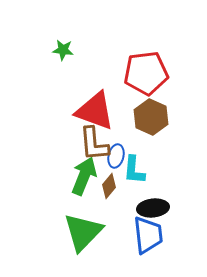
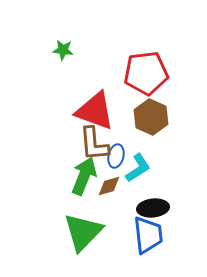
cyan L-shape: moved 4 px right, 2 px up; rotated 128 degrees counterclockwise
brown diamond: rotated 35 degrees clockwise
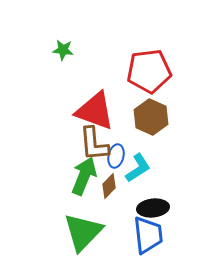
red pentagon: moved 3 px right, 2 px up
brown diamond: rotated 30 degrees counterclockwise
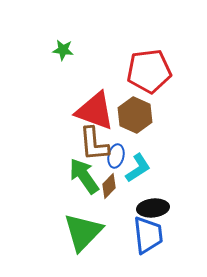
brown hexagon: moved 16 px left, 2 px up
green arrow: rotated 57 degrees counterclockwise
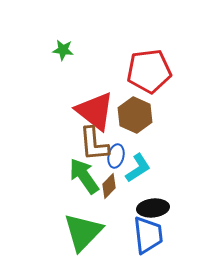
red triangle: rotated 18 degrees clockwise
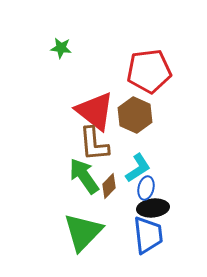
green star: moved 2 px left, 2 px up
blue ellipse: moved 30 px right, 32 px down
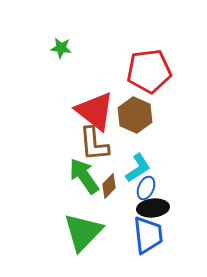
blue ellipse: rotated 10 degrees clockwise
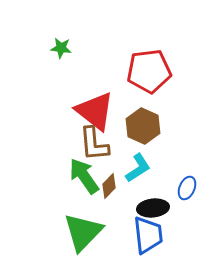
brown hexagon: moved 8 px right, 11 px down
blue ellipse: moved 41 px right
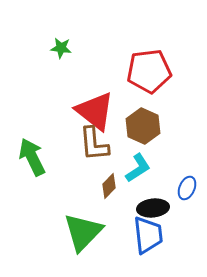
green arrow: moved 52 px left, 19 px up; rotated 9 degrees clockwise
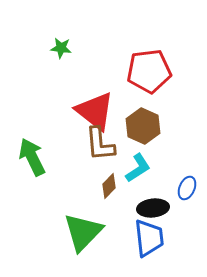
brown L-shape: moved 6 px right
blue trapezoid: moved 1 px right, 3 px down
